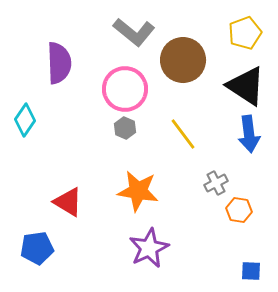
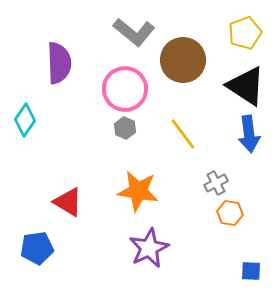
orange hexagon: moved 9 px left, 3 px down
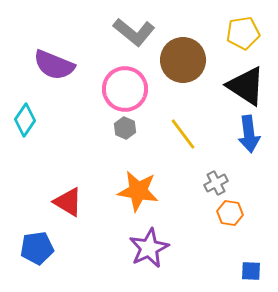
yellow pentagon: moved 2 px left; rotated 12 degrees clockwise
purple semicircle: moved 5 px left, 2 px down; rotated 114 degrees clockwise
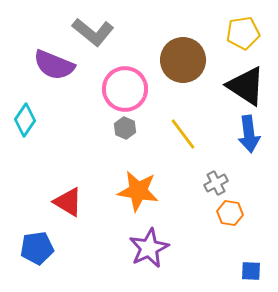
gray L-shape: moved 41 px left
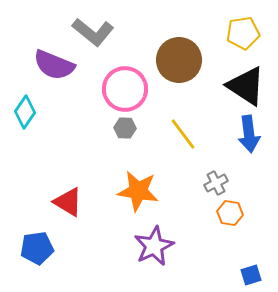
brown circle: moved 4 px left
cyan diamond: moved 8 px up
gray hexagon: rotated 20 degrees counterclockwise
purple star: moved 5 px right, 2 px up
blue square: moved 4 px down; rotated 20 degrees counterclockwise
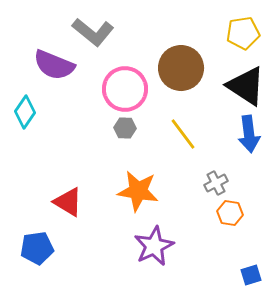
brown circle: moved 2 px right, 8 px down
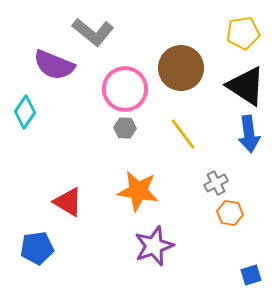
purple star: rotated 6 degrees clockwise
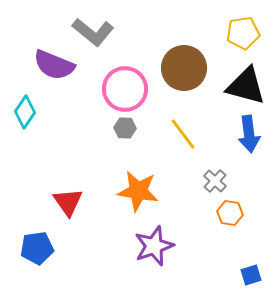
brown circle: moved 3 px right
black triangle: rotated 18 degrees counterclockwise
gray cross: moved 1 px left, 2 px up; rotated 20 degrees counterclockwise
red triangle: rotated 24 degrees clockwise
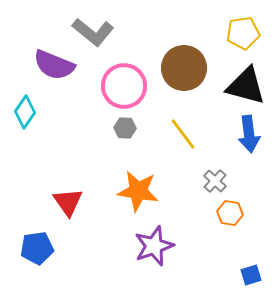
pink circle: moved 1 px left, 3 px up
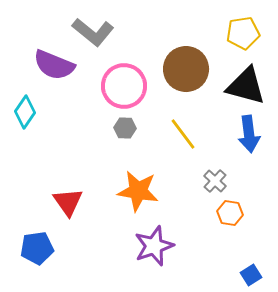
brown circle: moved 2 px right, 1 px down
blue square: rotated 15 degrees counterclockwise
